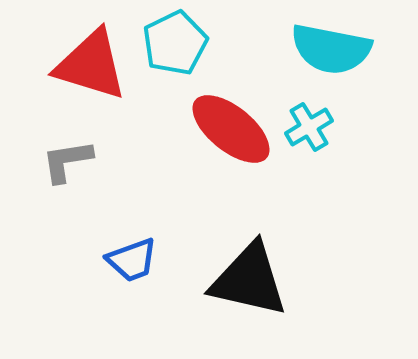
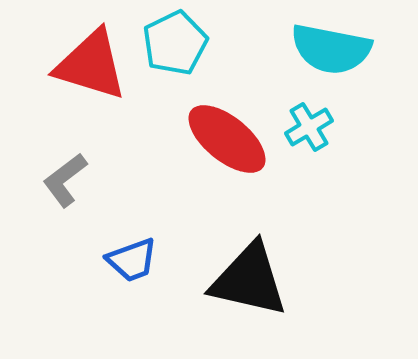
red ellipse: moved 4 px left, 10 px down
gray L-shape: moved 2 px left, 19 px down; rotated 28 degrees counterclockwise
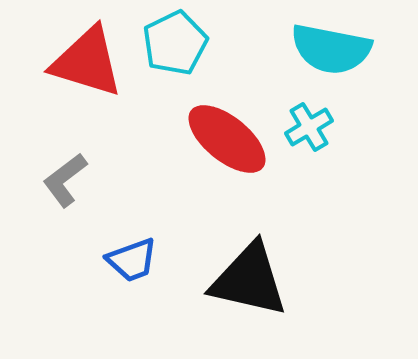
red triangle: moved 4 px left, 3 px up
